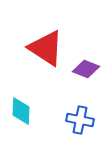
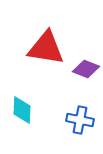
red triangle: rotated 24 degrees counterclockwise
cyan diamond: moved 1 px right, 1 px up
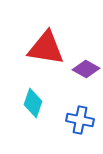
purple diamond: rotated 8 degrees clockwise
cyan diamond: moved 11 px right, 7 px up; rotated 16 degrees clockwise
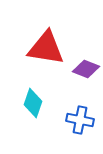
purple diamond: rotated 8 degrees counterclockwise
